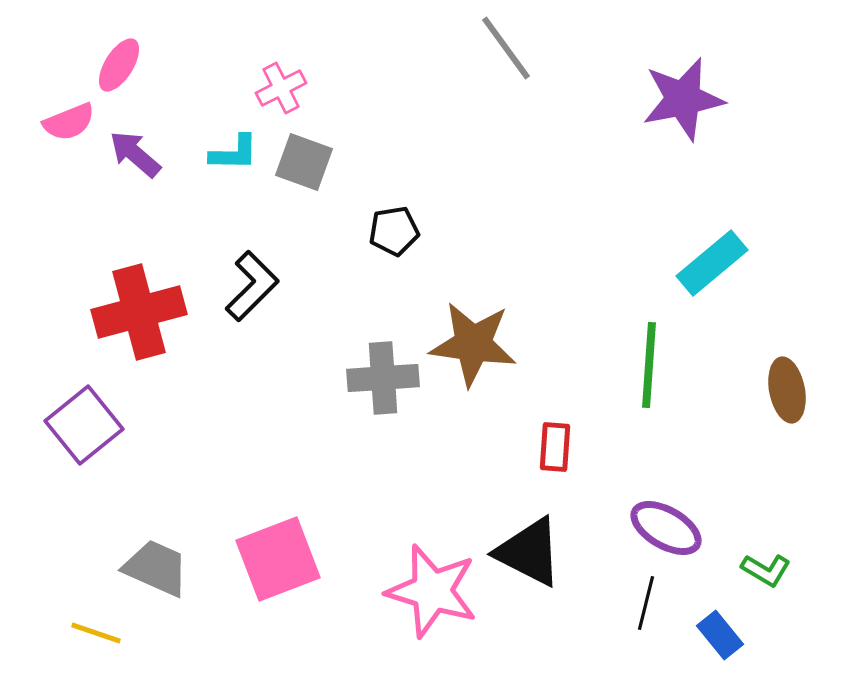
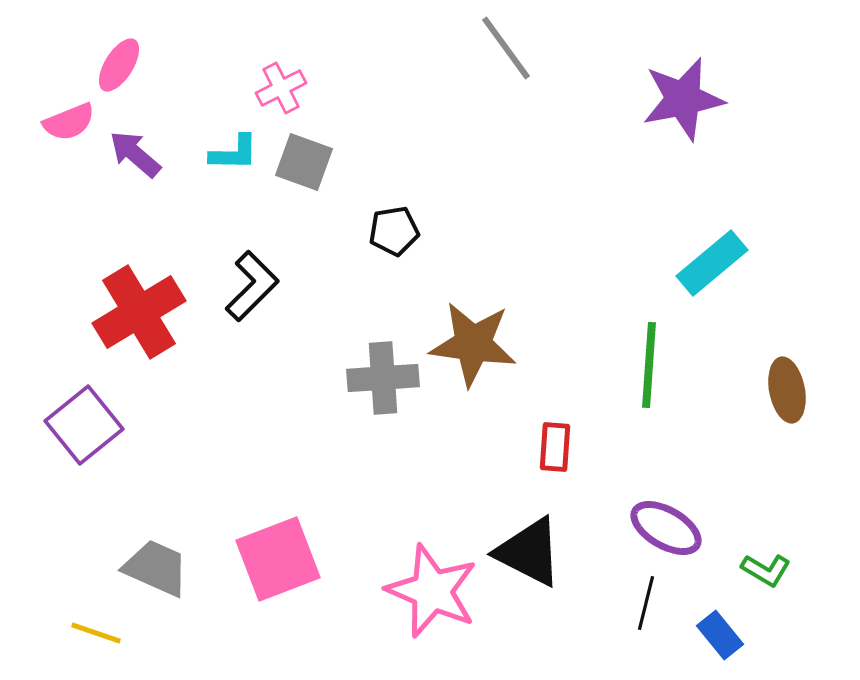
red cross: rotated 16 degrees counterclockwise
pink star: rotated 6 degrees clockwise
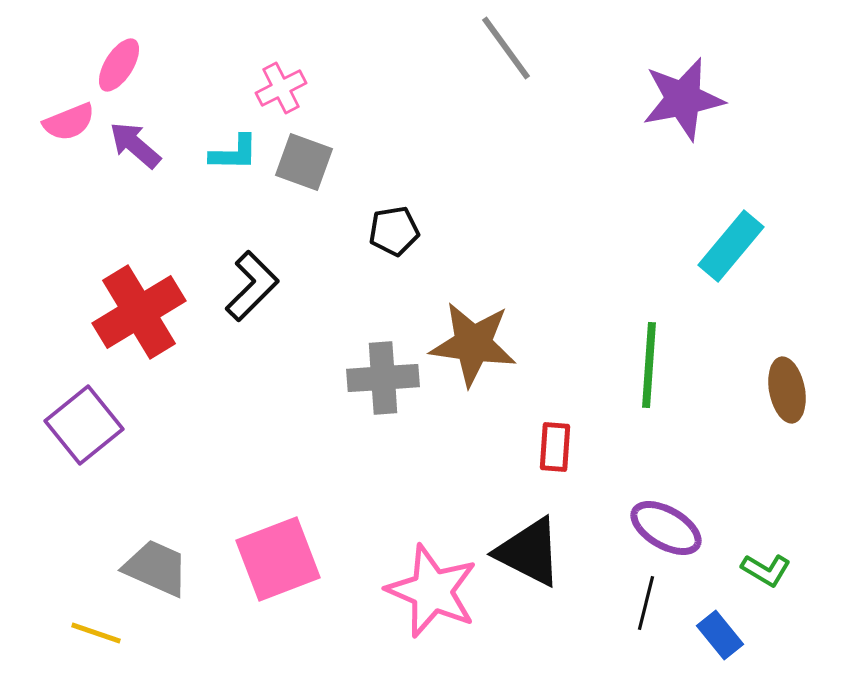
purple arrow: moved 9 px up
cyan rectangle: moved 19 px right, 17 px up; rotated 10 degrees counterclockwise
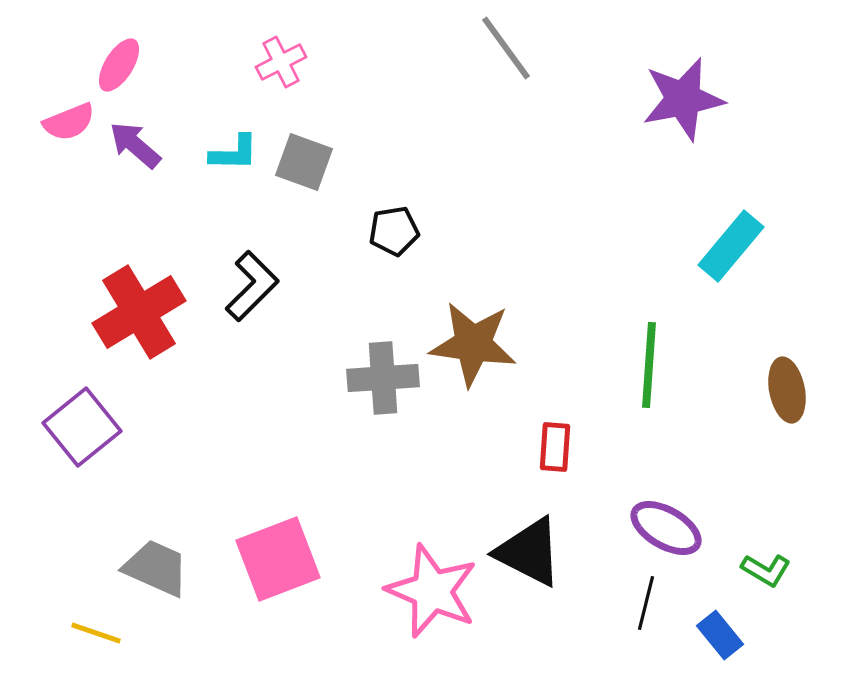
pink cross: moved 26 px up
purple square: moved 2 px left, 2 px down
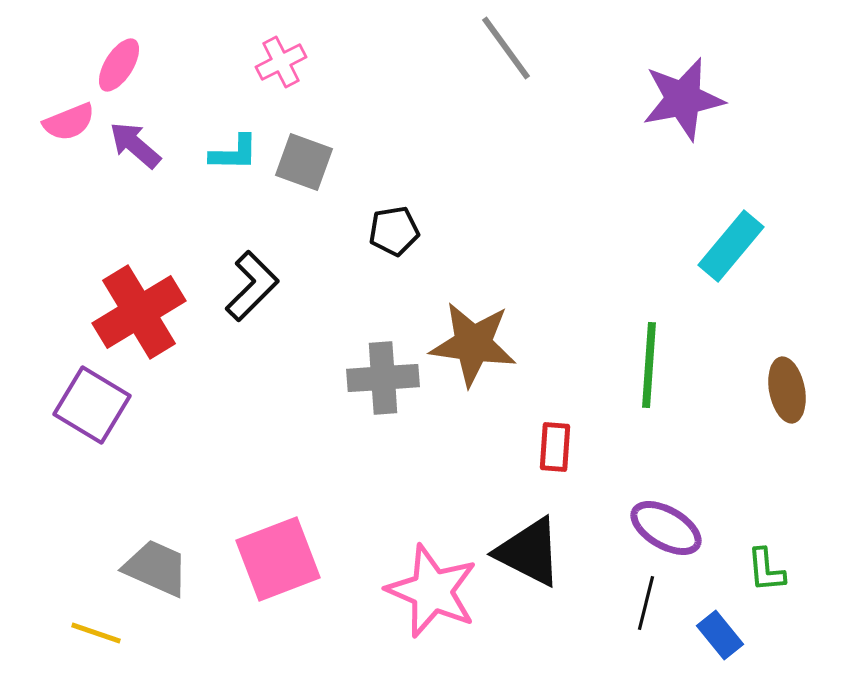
purple square: moved 10 px right, 22 px up; rotated 20 degrees counterclockwise
green L-shape: rotated 54 degrees clockwise
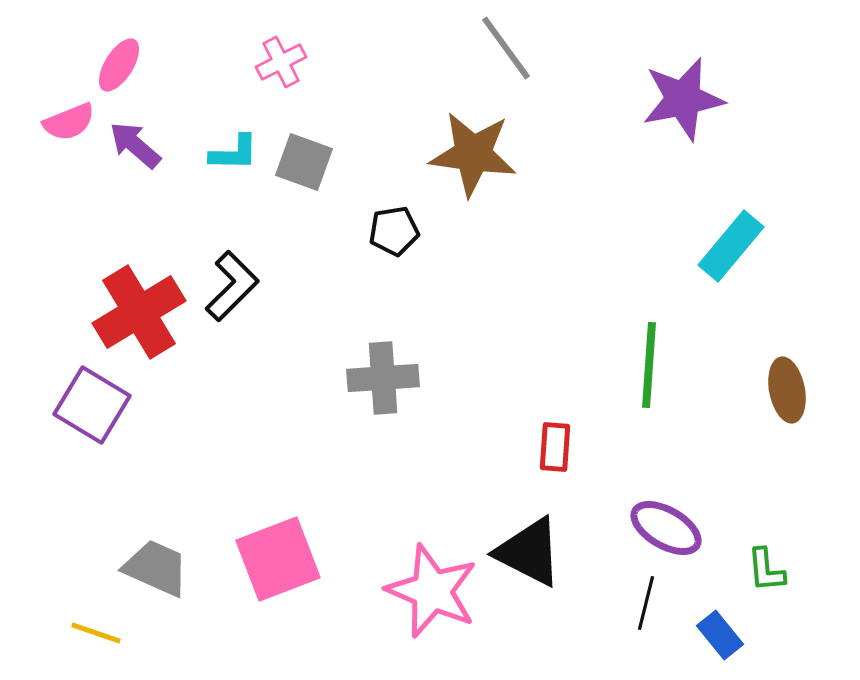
black L-shape: moved 20 px left
brown star: moved 190 px up
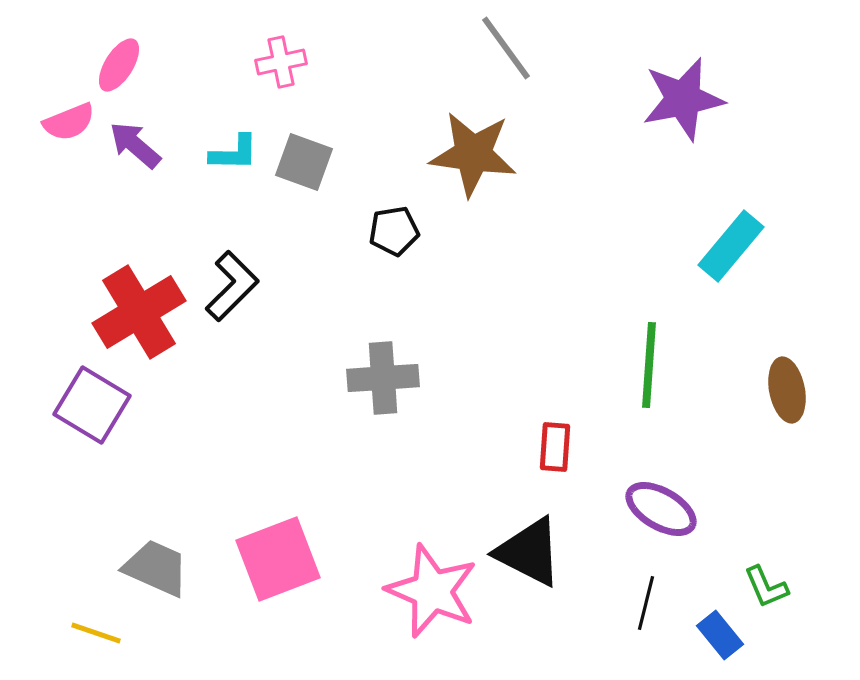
pink cross: rotated 15 degrees clockwise
purple ellipse: moved 5 px left, 19 px up
green L-shape: moved 17 px down; rotated 18 degrees counterclockwise
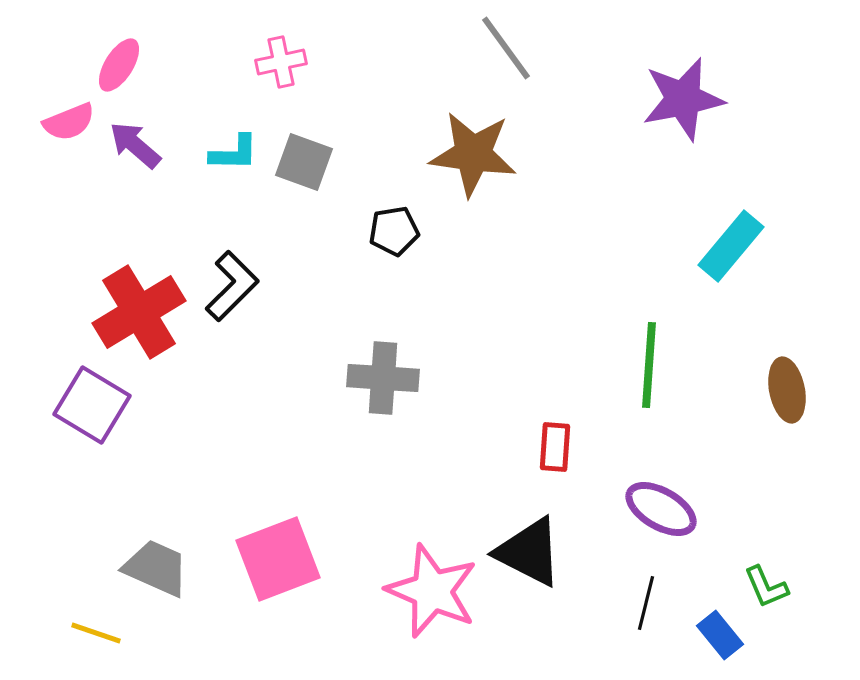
gray cross: rotated 8 degrees clockwise
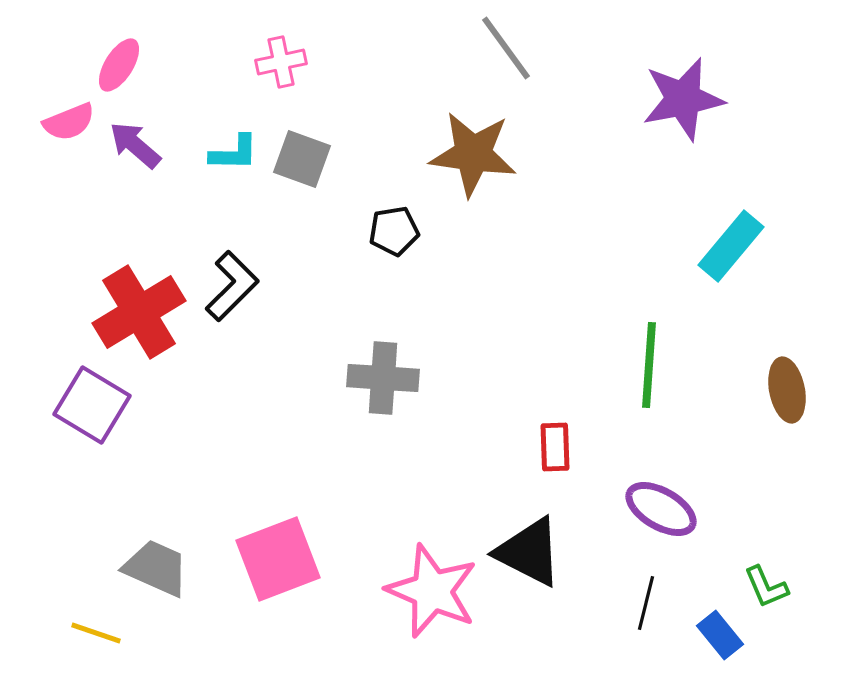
gray square: moved 2 px left, 3 px up
red rectangle: rotated 6 degrees counterclockwise
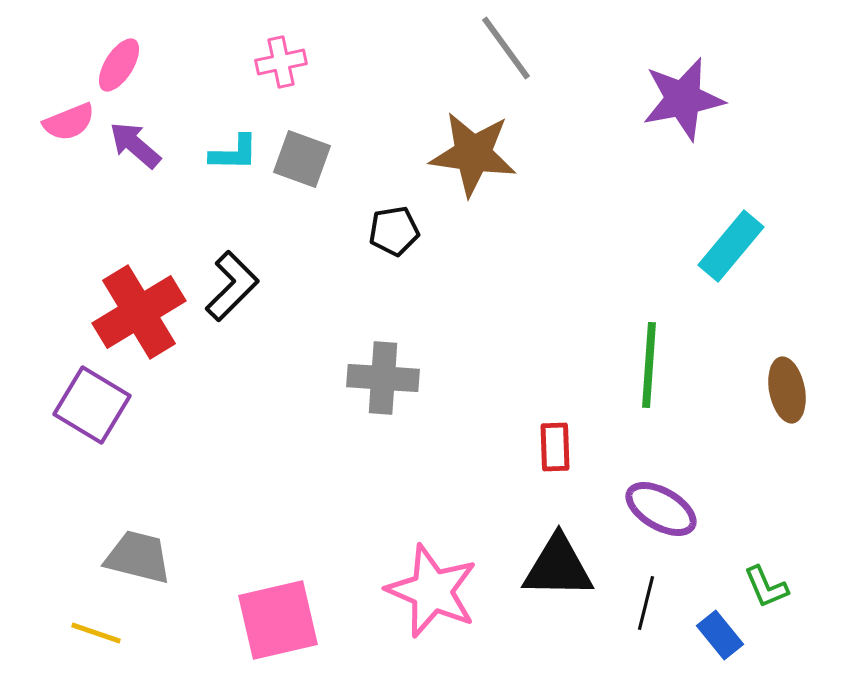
black triangle: moved 29 px right, 15 px down; rotated 26 degrees counterclockwise
pink square: moved 61 px down; rotated 8 degrees clockwise
gray trapezoid: moved 18 px left, 11 px up; rotated 10 degrees counterclockwise
